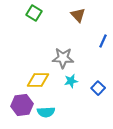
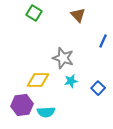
gray star: rotated 15 degrees clockwise
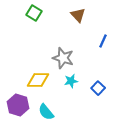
purple hexagon: moved 4 px left; rotated 25 degrees clockwise
cyan semicircle: rotated 54 degrees clockwise
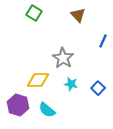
gray star: rotated 15 degrees clockwise
cyan star: moved 3 px down; rotated 24 degrees clockwise
cyan semicircle: moved 1 px right, 2 px up; rotated 12 degrees counterclockwise
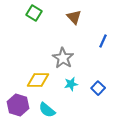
brown triangle: moved 4 px left, 2 px down
cyan star: rotated 24 degrees counterclockwise
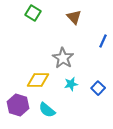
green square: moved 1 px left
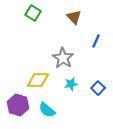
blue line: moved 7 px left
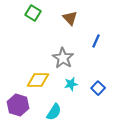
brown triangle: moved 4 px left, 1 px down
cyan semicircle: moved 7 px right, 2 px down; rotated 96 degrees counterclockwise
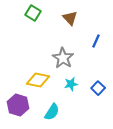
yellow diamond: rotated 10 degrees clockwise
cyan semicircle: moved 2 px left
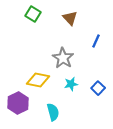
green square: moved 1 px down
purple hexagon: moved 2 px up; rotated 15 degrees clockwise
cyan semicircle: moved 1 px right; rotated 48 degrees counterclockwise
